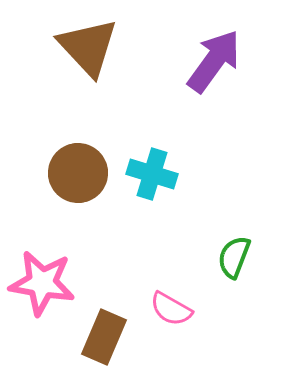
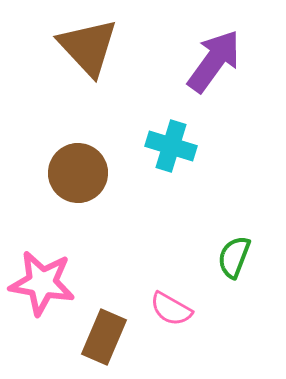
cyan cross: moved 19 px right, 28 px up
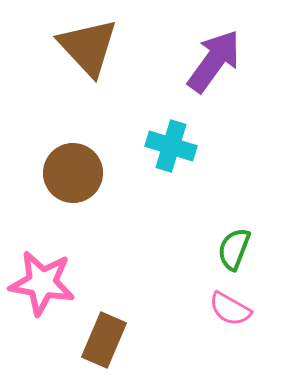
brown circle: moved 5 px left
green semicircle: moved 8 px up
pink semicircle: moved 59 px right
brown rectangle: moved 3 px down
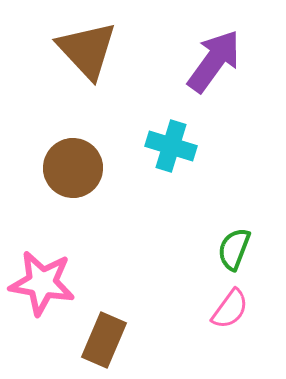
brown triangle: moved 1 px left, 3 px down
brown circle: moved 5 px up
pink semicircle: rotated 84 degrees counterclockwise
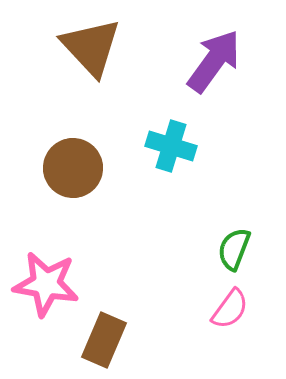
brown triangle: moved 4 px right, 3 px up
pink star: moved 4 px right, 1 px down
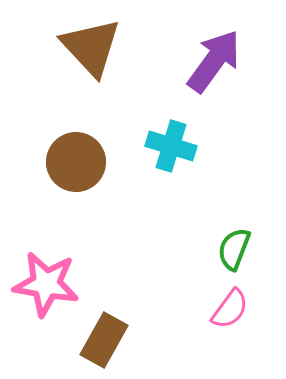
brown circle: moved 3 px right, 6 px up
brown rectangle: rotated 6 degrees clockwise
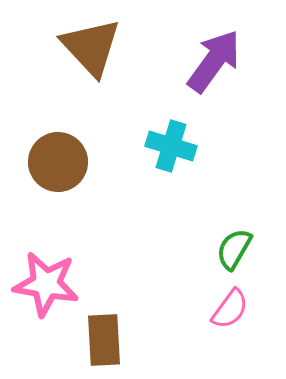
brown circle: moved 18 px left
green semicircle: rotated 9 degrees clockwise
brown rectangle: rotated 32 degrees counterclockwise
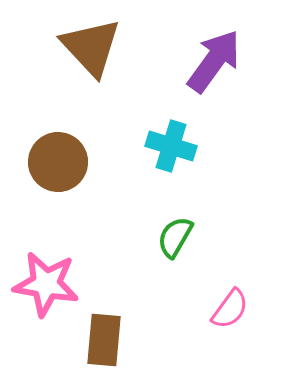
green semicircle: moved 59 px left, 12 px up
brown rectangle: rotated 8 degrees clockwise
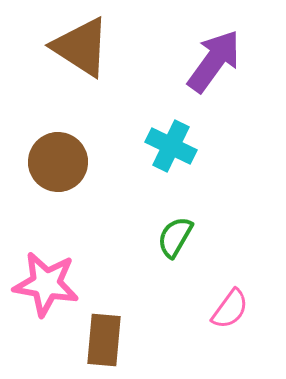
brown triangle: moved 10 px left; rotated 14 degrees counterclockwise
cyan cross: rotated 9 degrees clockwise
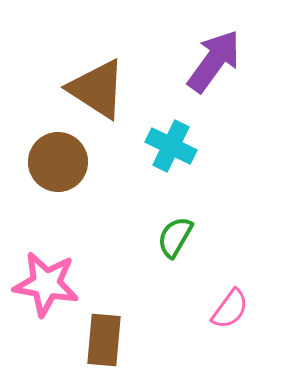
brown triangle: moved 16 px right, 42 px down
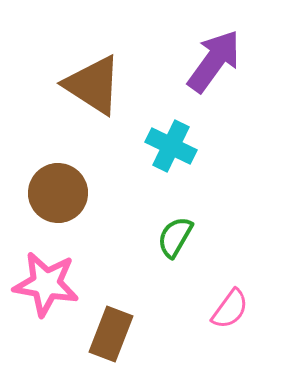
brown triangle: moved 4 px left, 4 px up
brown circle: moved 31 px down
brown rectangle: moved 7 px right, 6 px up; rotated 16 degrees clockwise
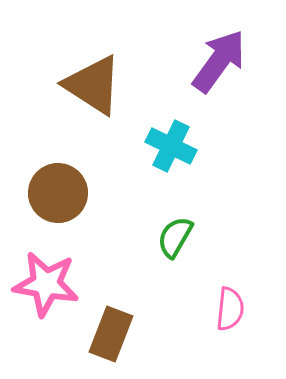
purple arrow: moved 5 px right
pink semicircle: rotated 30 degrees counterclockwise
